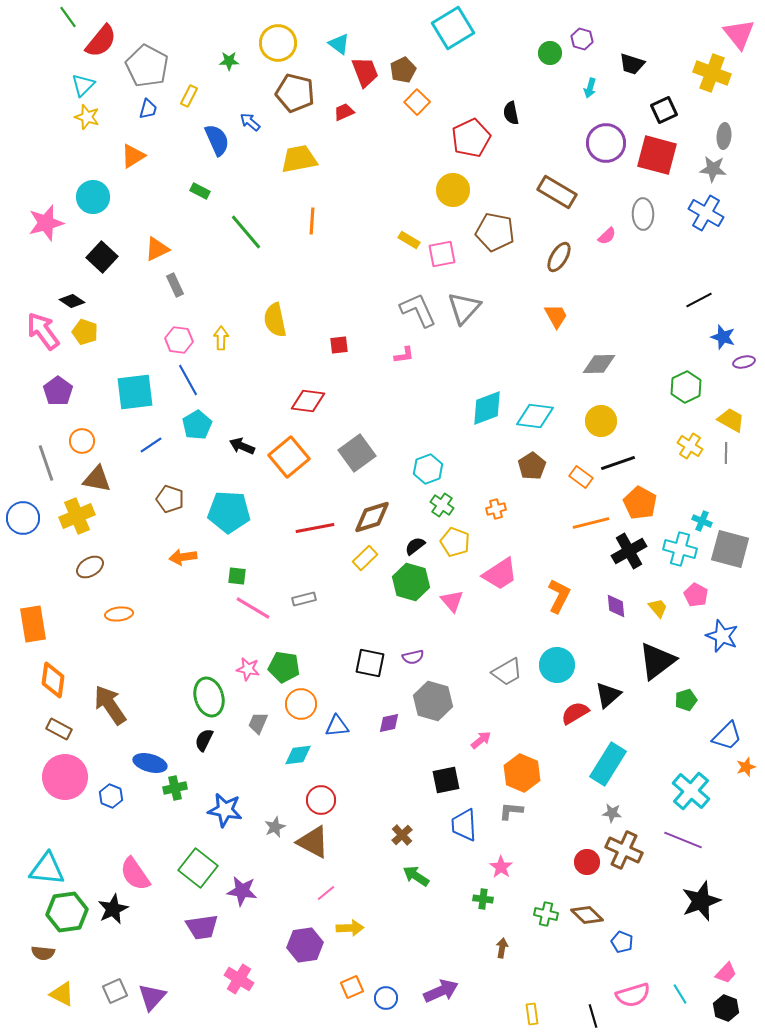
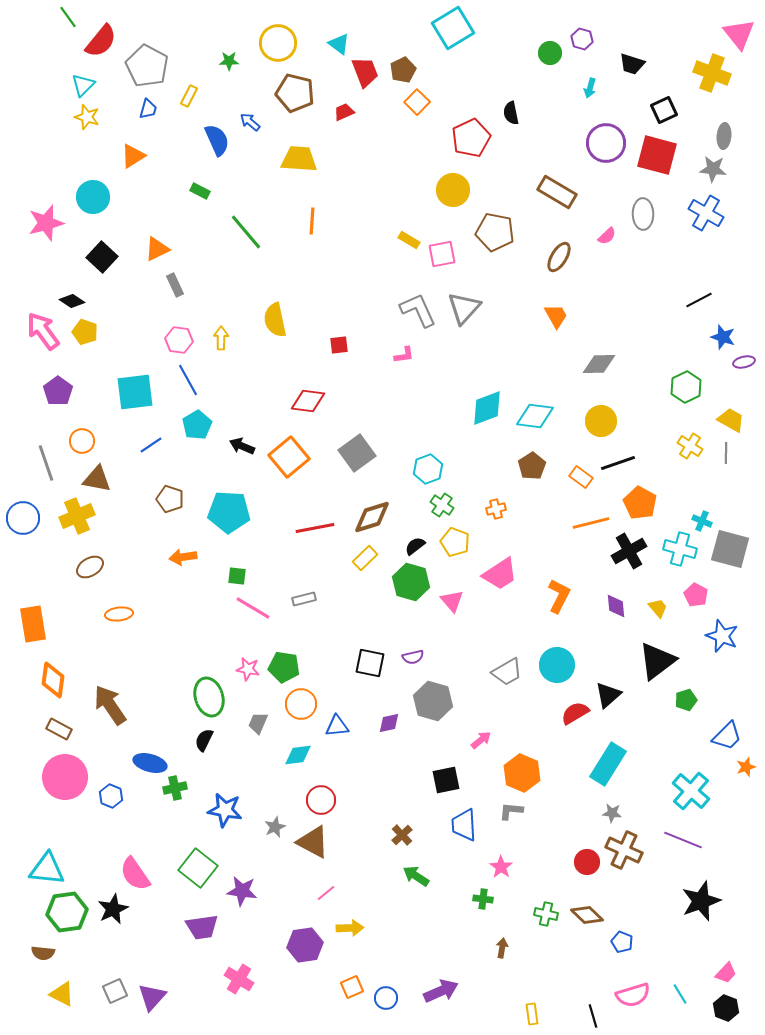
yellow trapezoid at (299, 159): rotated 15 degrees clockwise
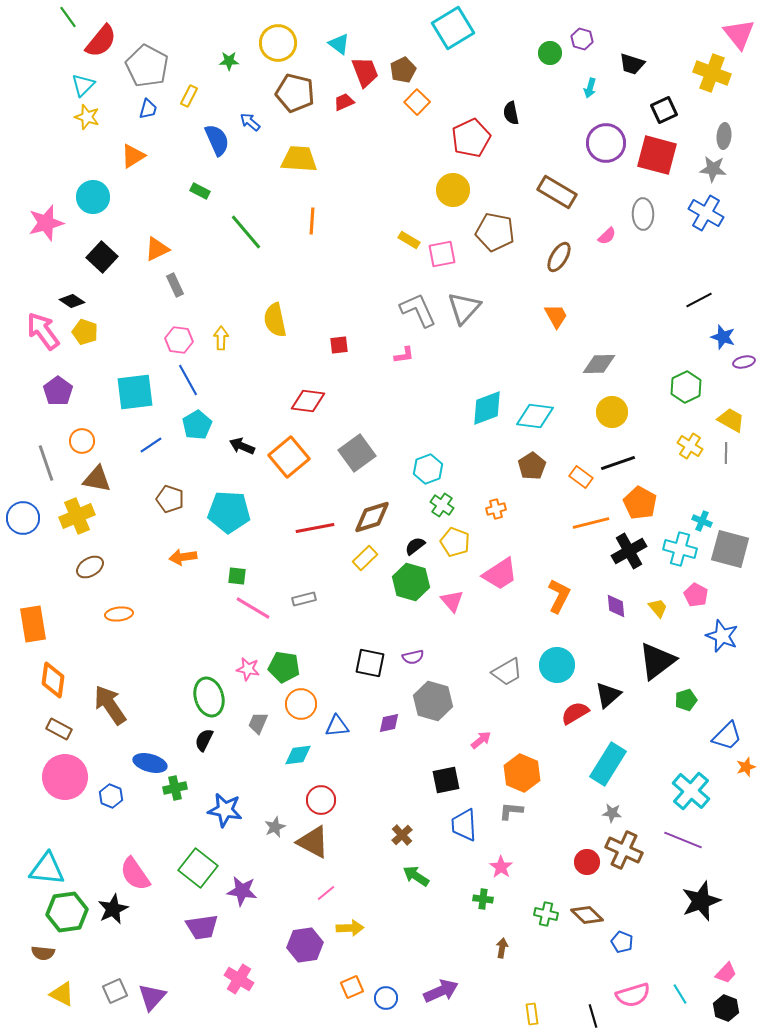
red trapezoid at (344, 112): moved 10 px up
yellow circle at (601, 421): moved 11 px right, 9 px up
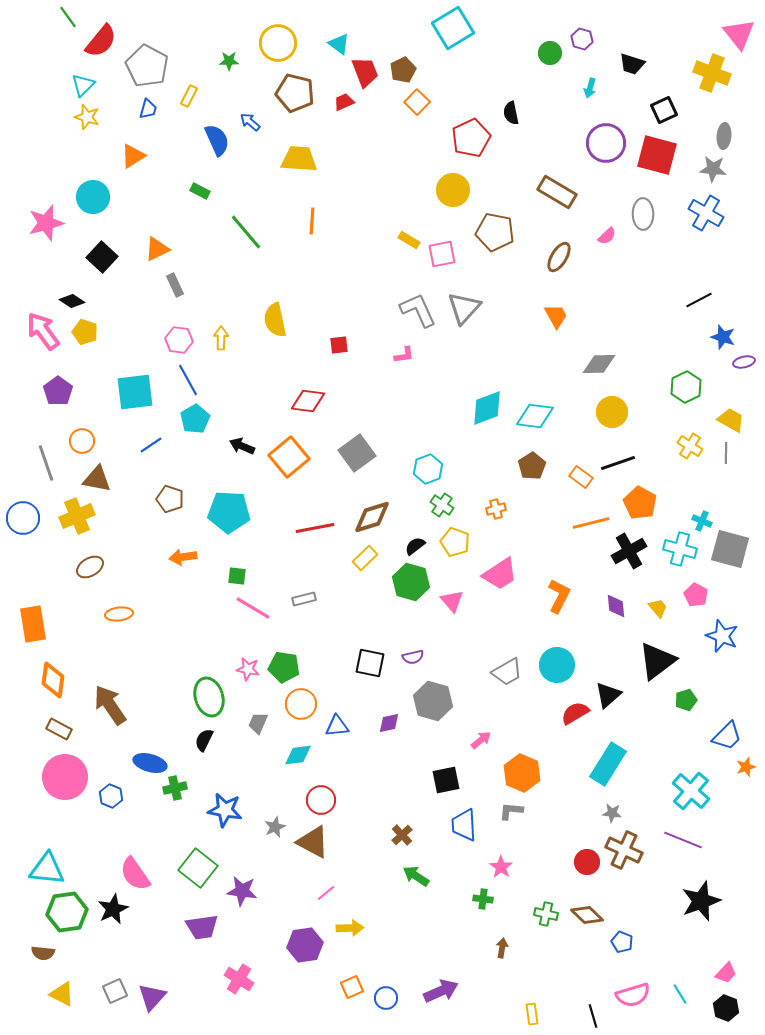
cyan pentagon at (197, 425): moved 2 px left, 6 px up
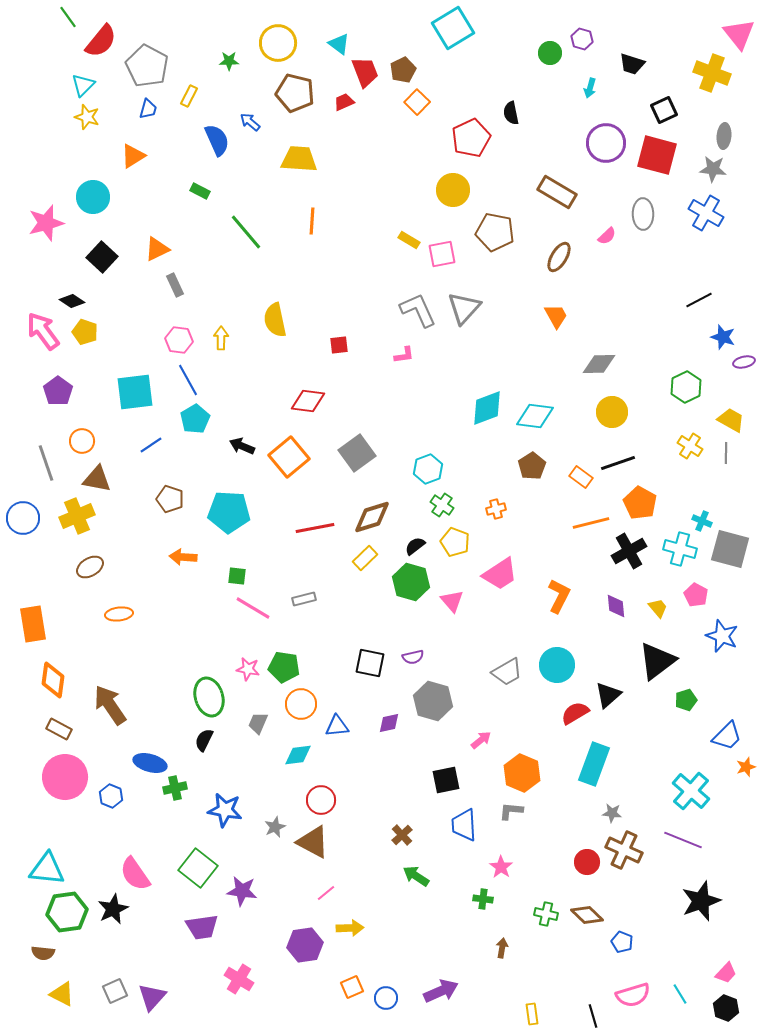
orange arrow at (183, 557): rotated 12 degrees clockwise
cyan rectangle at (608, 764): moved 14 px left; rotated 12 degrees counterclockwise
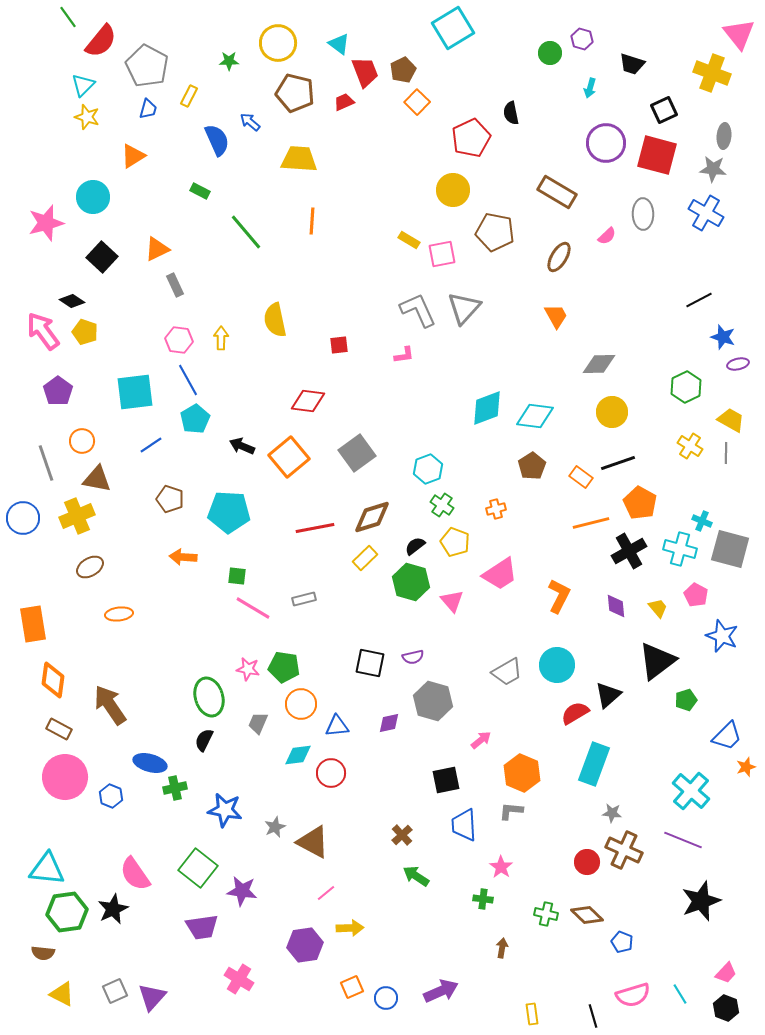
purple ellipse at (744, 362): moved 6 px left, 2 px down
red circle at (321, 800): moved 10 px right, 27 px up
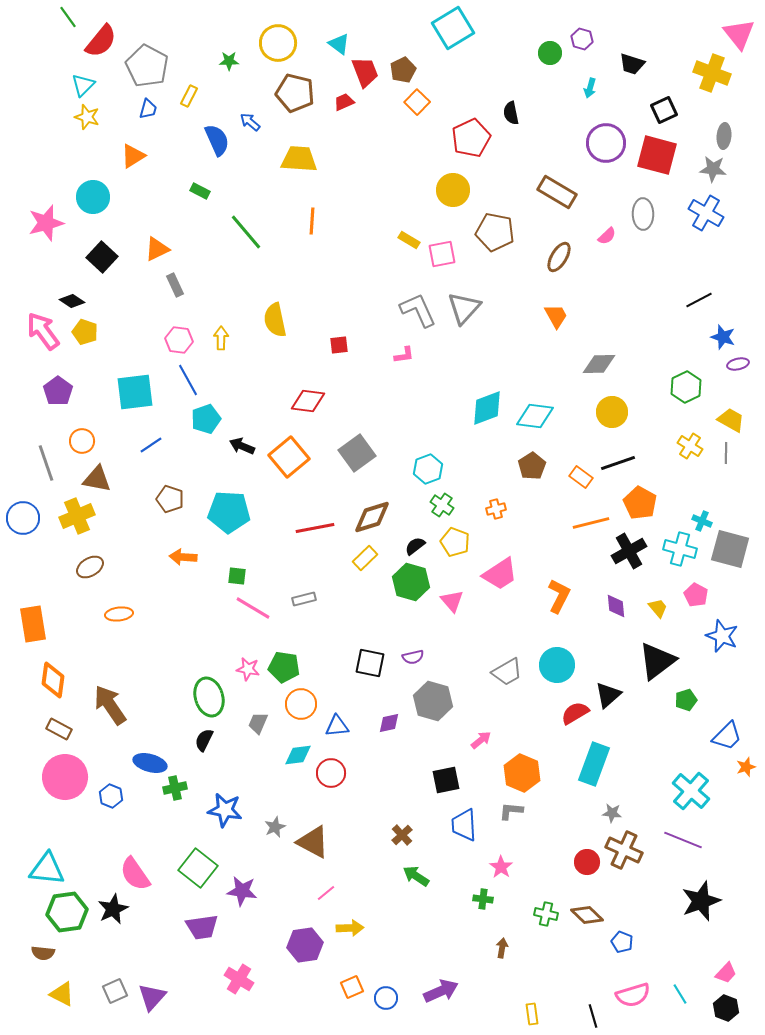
cyan pentagon at (195, 419): moved 11 px right; rotated 12 degrees clockwise
